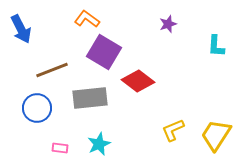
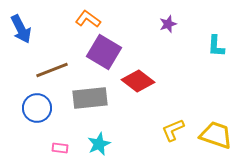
orange L-shape: moved 1 px right
yellow trapezoid: rotated 76 degrees clockwise
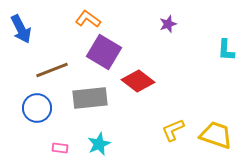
cyan L-shape: moved 10 px right, 4 px down
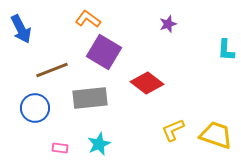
red diamond: moved 9 px right, 2 px down
blue circle: moved 2 px left
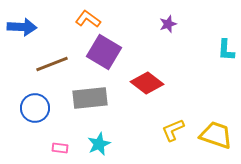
blue arrow: moved 1 px right, 2 px up; rotated 60 degrees counterclockwise
brown line: moved 6 px up
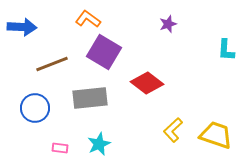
yellow L-shape: rotated 20 degrees counterclockwise
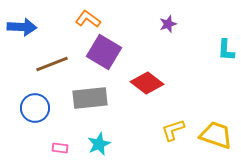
yellow L-shape: rotated 25 degrees clockwise
